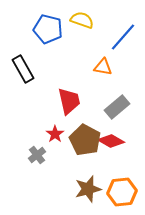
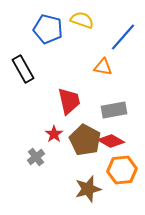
gray rectangle: moved 3 px left, 3 px down; rotated 30 degrees clockwise
red star: moved 1 px left
gray cross: moved 1 px left, 2 px down
orange hexagon: moved 22 px up
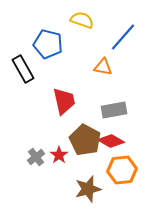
blue pentagon: moved 15 px down
red trapezoid: moved 5 px left
red star: moved 5 px right, 21 px down
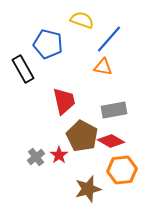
blue line: moved 14 px left, 2 px down
brown pentagon: moved 3 px left, 4 px up
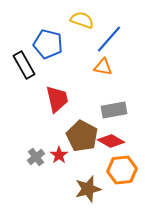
black rectangle: moved 1 px right, 4 px up
red trapezoid: moved 7 px left, 2 px up
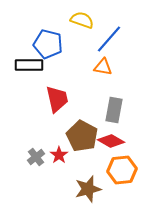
black rectangle: moved 5 px right; rotated 60 degrees counterclockwise
gray rectangle: rotated 70 degrees counterclockwise
